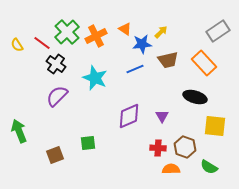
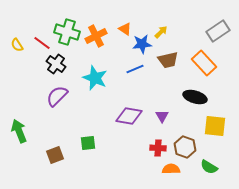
green cross: rotated 30 degrees counterclockwise
purple diamond: rotated 32 degrees clockwise
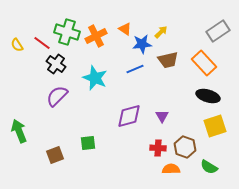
black ellipse: moved 13 px right, 1 px up
purple diamond: rotated 24 degrees counterclockwise
yellow square: rotated 25 degrees counterclockwise
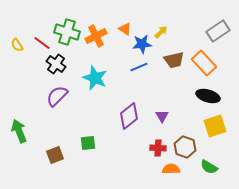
brown trapezoid: moved 6 px right
blue line: moved 4 px right, 2 px up
purple diamond: rotated 24 degrees counterclockwise
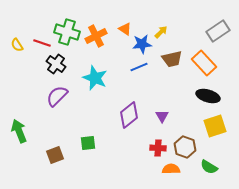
red line: rotated 18 degrees counterclockwise
brown trapezoid: moved 2 px left, 1 px up
purple diamond: moved 1 px up
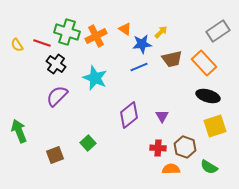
green square: rotated 35 degrees counterclockwise
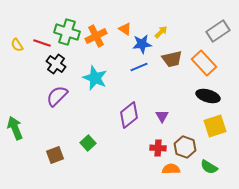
green arrow: moved 4 px left, 3 px up
